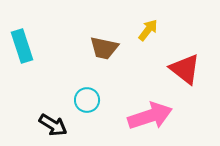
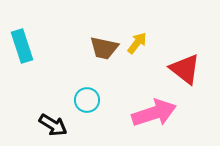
yellow arrow: moved 11 px left, 13 px down
pink arrow: moved 4 px right, 3 px up
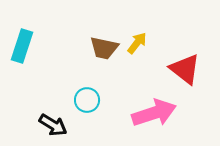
cyan rectangle: rotated 36 degrees clockwise
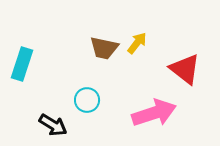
cyan rectangle: moved 18 px down
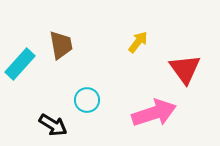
yellow arrow: moved 1 px right, 1 px up
brown trapezoid: moved 43 px left, 3 px up; rotated 112 degrees counterclockwise
cyan rectangle: moved 2 px left; rotated 24 degrees clockwise
red triangle: rotated 16 degrees clockwise
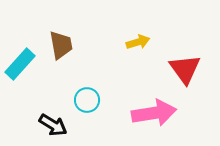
yellow arrow: rotated 35 degrees clockwise
pink arrow: rotated 9 degrees clockwise
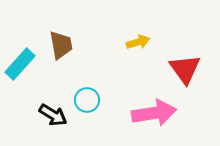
black arrow: moved 10 px up
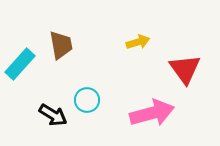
pink arrow: moved 2 px left; rotated 6 degrees counterclockwise
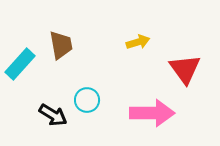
pink arrow: rotated 15 degrees clockwise
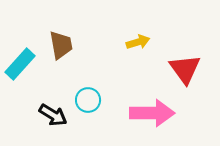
cyan circle: moved 1 px right
